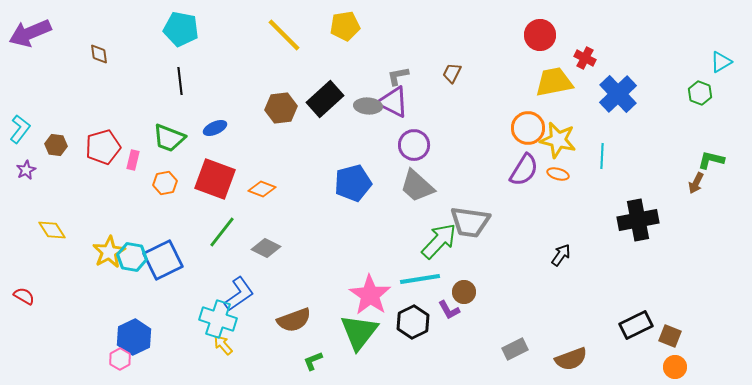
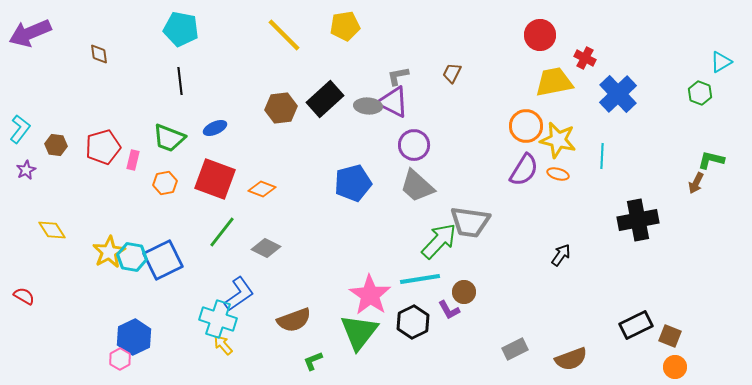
orange circle at (528, 128): moved 2 px left, 2 px up
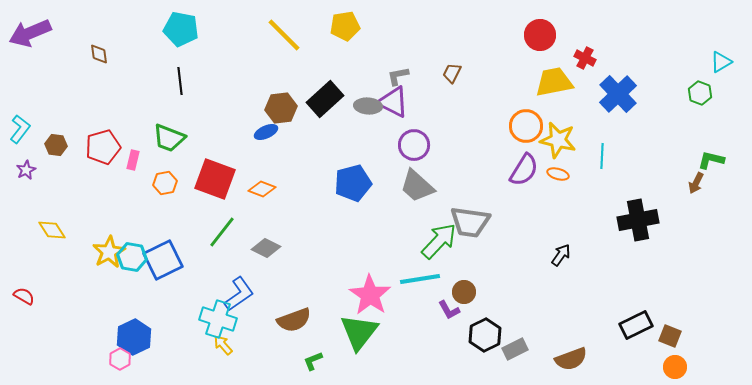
blue ellipse at (215, 128): moved 51 px right, 4 px down
black hexagon at (413, 322): moved 72 px right, 13 px down
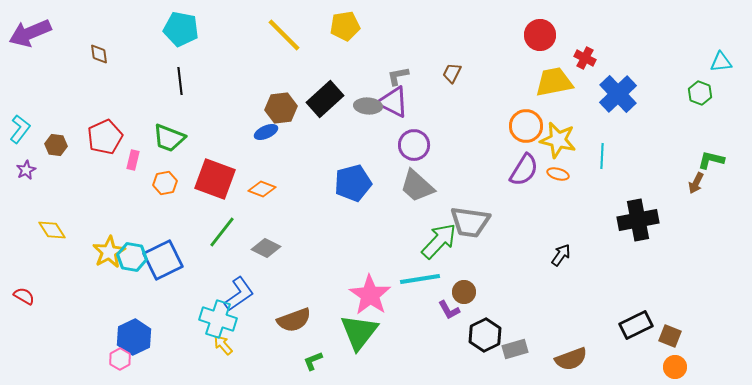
cyan triangle at (721, 62): rotated 25 degrees clockwise
red pentagon at (103, 147): moved 2 px right, 10 px up; rotated 8 degrees counterclockwise
gray rectangle at (515, 349): rotated 10 degrees clockwise
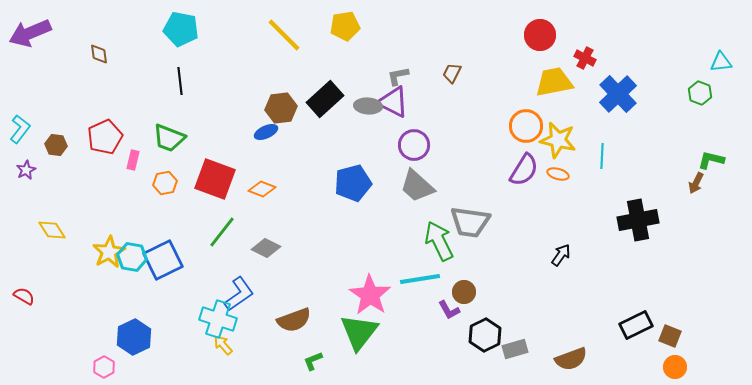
green arrow at (439, 241): rotated 69 degrees counterclockwise
pink hexagon at (120, 359): moved 16 px left, 8 px down
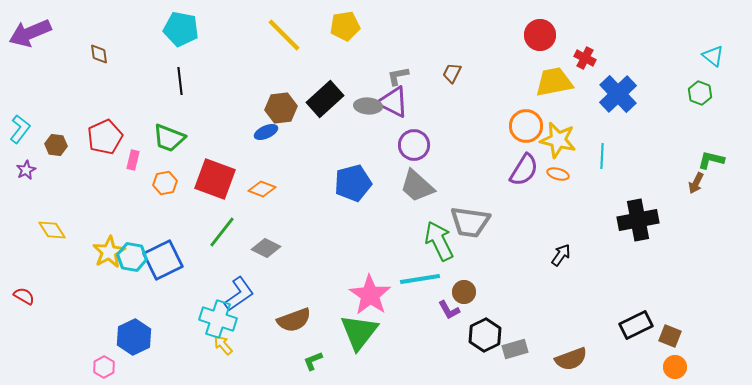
cyan triangle at (721, 62): moved 8 px left, 6 px up; rotated 45 degrees clockwise
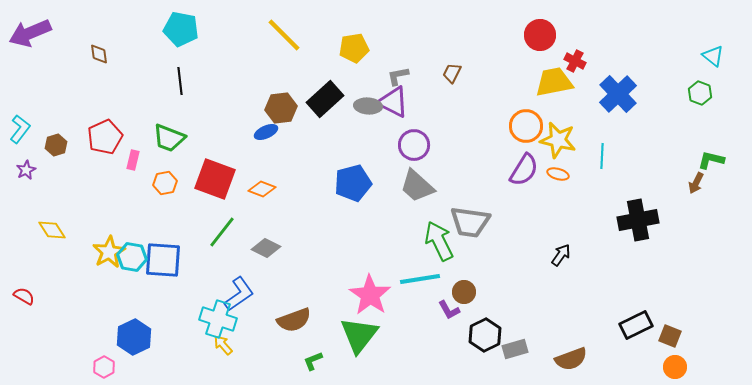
yellow pentagon at (345, 26): moved 9 px right, 22 px down
red cross at (585, 58): moved 10 px left, 3 px down
brown hexagon at (56, 145): rotated 25 degrees counterclockwise
blue square at (163, 260): rotated 30 degrees clockwise
green triangle at (359, 332): moved 3 px down
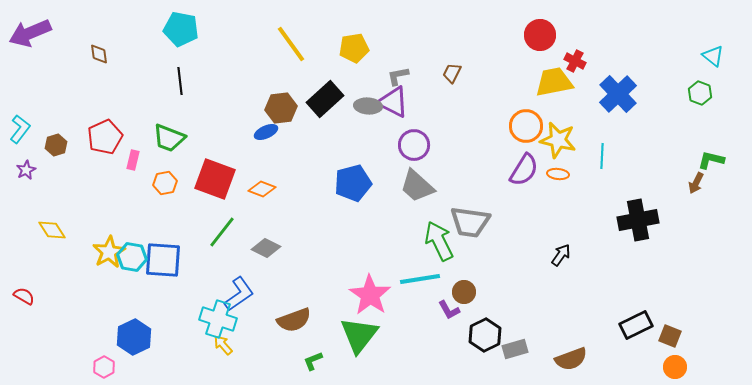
yellow line at (284, 35): moved 7 px right, 9 px down; rotated 9 degrees clockwise
orange ellipse at (558, 174): rotated 10 degrees counterclockwise
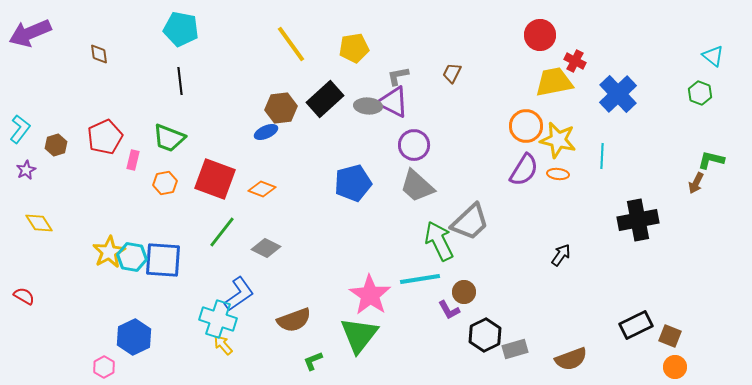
gray trapezoid at (470, 222): rotated 51 degrees counterclockwise
yellow diamond at (52, 230): moved 13 px left, 7 px up
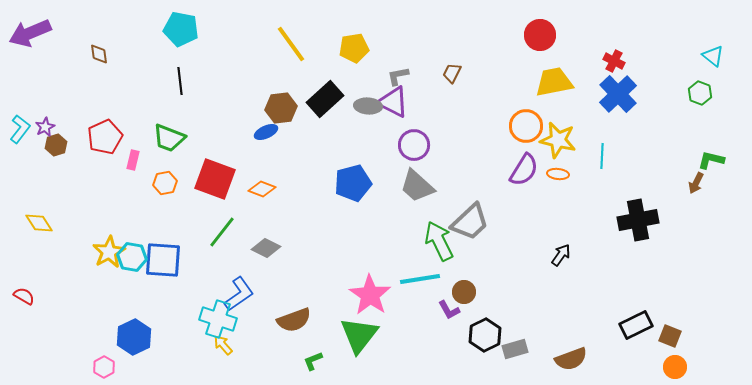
red cross at (575, 61): moved 39 px right
purple star at (26, 170): moved 19 px right, 43 px up
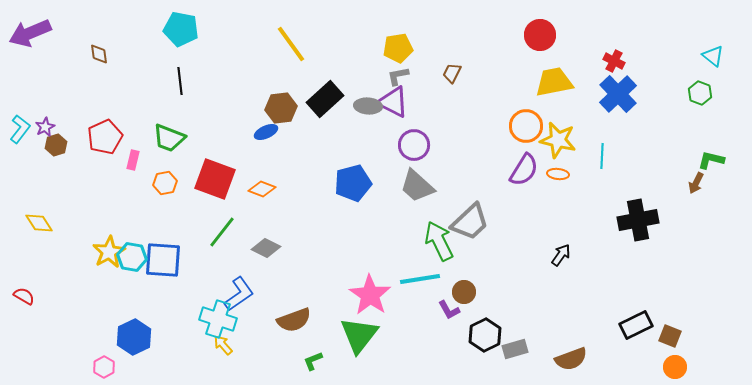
yellow pentagon at (354, 48): moved 44 px right
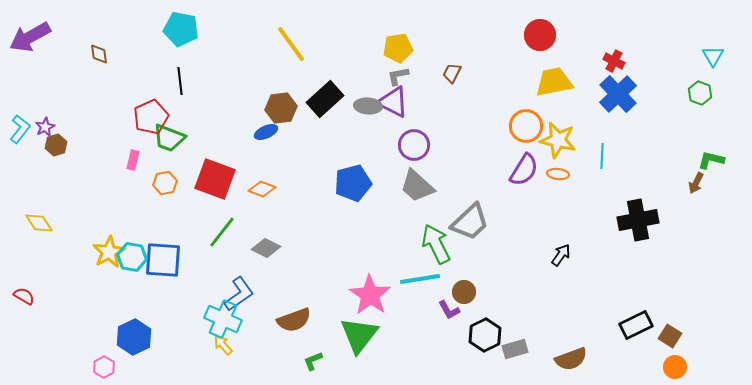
purple arrow at (30, 33): moved 4 px down; rotated 6 degrees counterclockwise
cyan triangle at (713, 56): rotated 20 degrees clockwise
red pentagon at (105, 137): moved 46 px right, 20 px up
green arrow at (439, 241): moved 3 px left, 3 px down
cyan cross at (218, 319): moved 5 px right; rotated 6 degrees clockwise
brown square at (670, 336): rotated 10 degrees clockwise
